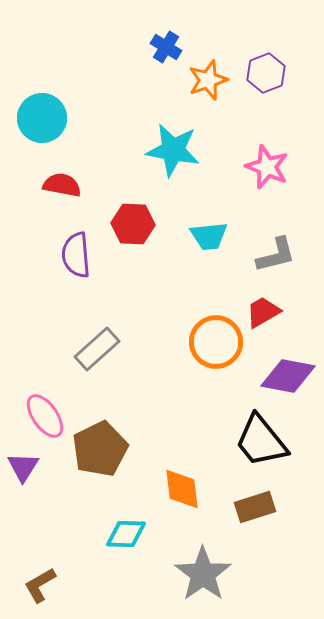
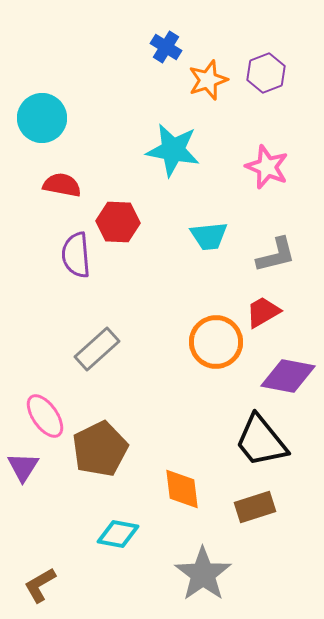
red hexagon: moved 15 px left, 2 px up
cyan diamond: moved 8 px left; rotated 9 degrees clockwise
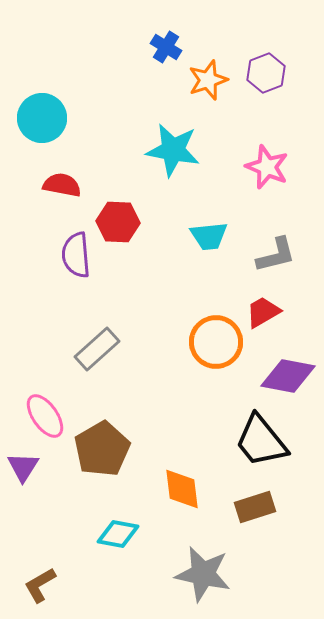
brown pentagon: moved 2 px right; rotated 4 degrees counterclockwise
gray star: rotated 24 degrees counterclockwise
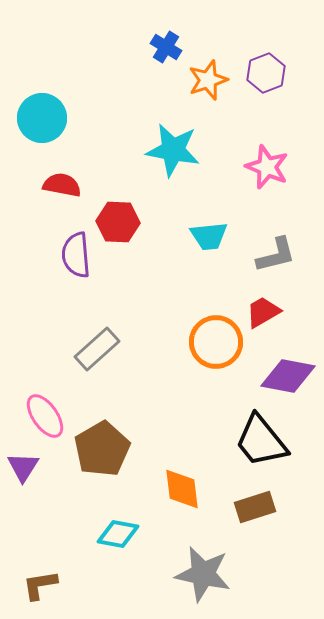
brown L-shape: rotated 21 degrees clockwise
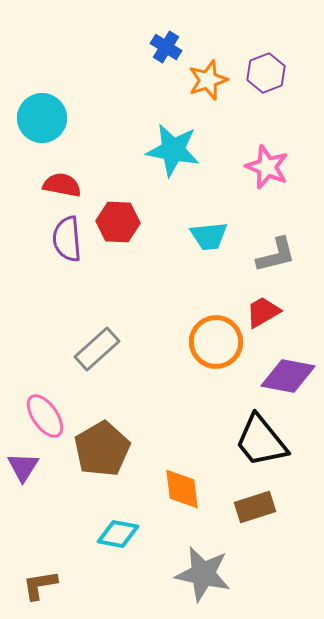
purple semicircle: moved 9 px left, 16 px up
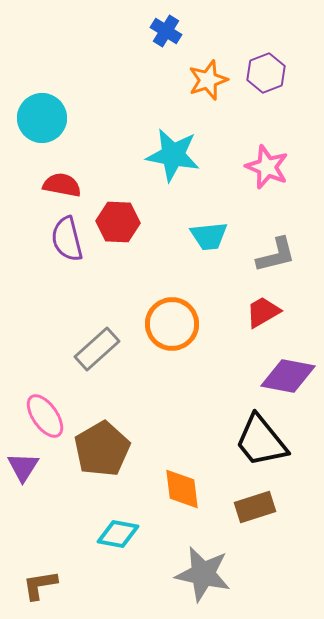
blue cross: moved 16 px up
cyan star: moved 5 px down
purple semicircle: rotated 9 degrees counterclockwise
orange circle: moved 44 px left, 18 px up
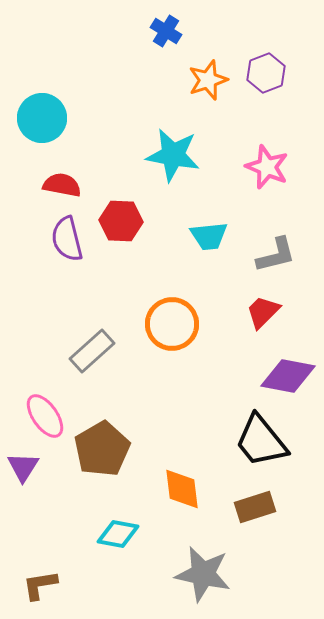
red hexagon: moved 3 px right, 1 px up
red trapezoid: rotated 15 degrees counterclockwise
gray rectangle: moved 5 px left, 2 px down
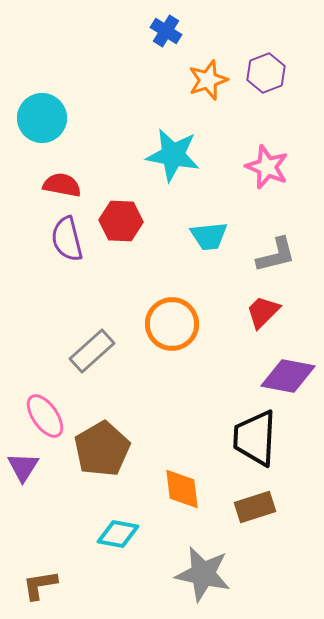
black trapezoid: moved 6 px left, 3 px up; rotated 42 degrees clockwise
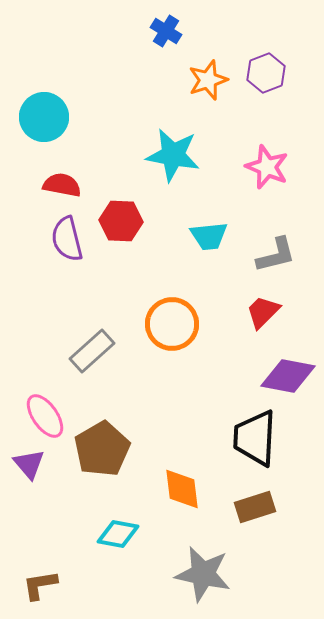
cyan circle: moved 2 px right, 1 px up
purple triangle: moved 6 px right, 3 px up; rotated 12 degrees counterclockwise
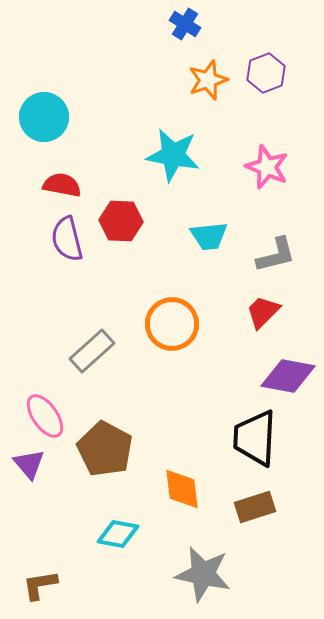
blue cross: moved 19 px right, 7 px up
brown pentagon: moved 3 px right; rotated 14 degrees counterclockwise
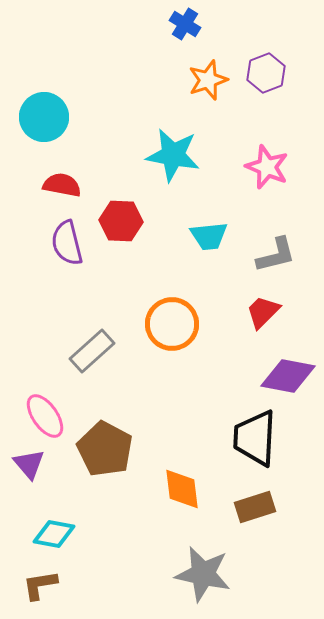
purple semicircle: moved 4 px down
cyan diamond: moved 64 px left
